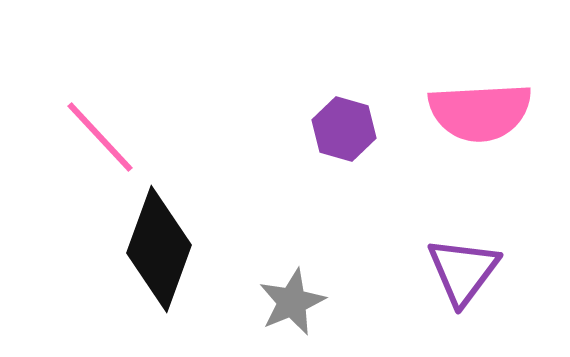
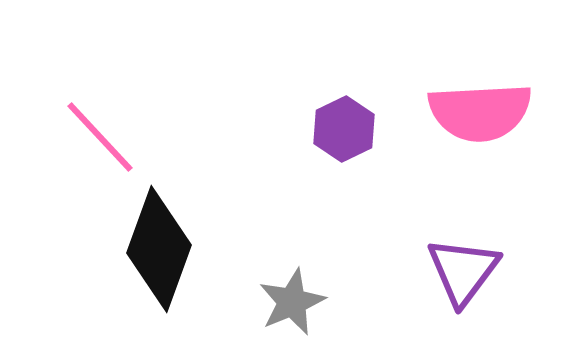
purple hexagon: rotated 18 degrees clockwise
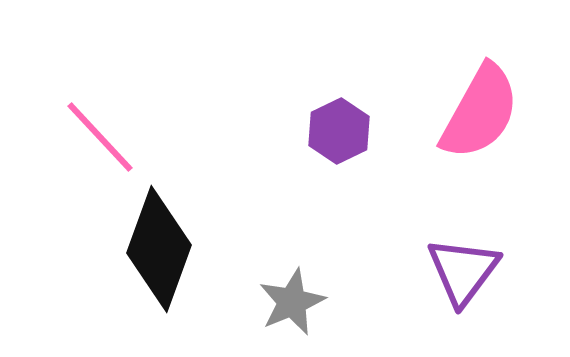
pink semicircle: rotated 58 degrees counterclockwise
purple hexagon: moved 5 px left, 2 px down
